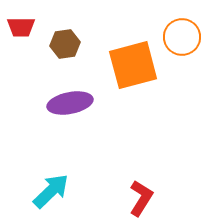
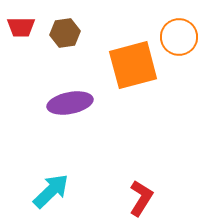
orange circle: moved 3 px left
brown hexagon: moved 11 px up
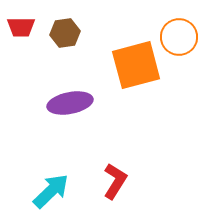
orange square: moved 3 px right
red L-shape: moved 26 px left, 17 px up
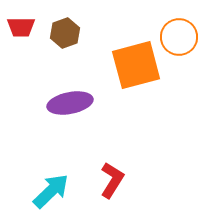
brown hexagon: rotated 12 degrees counterclockwise
red L-shape: moved 3 px left, 1 px up
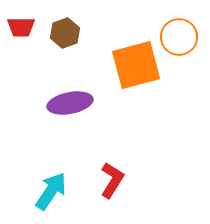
cyan arrow: rotated 12 degrees counterclockwise
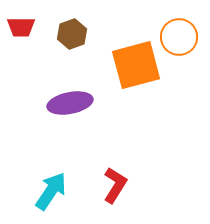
brown hexagon: moved 7 px right, 1 px down
red L-shape: moved 3 px right, 5 px down
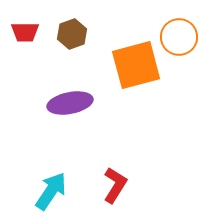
red trapezoid: moved 4 px right, 5 px down
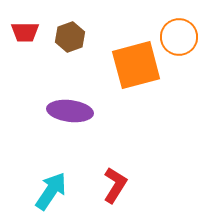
brown hexagon: moved 2 px left, 3 px down
purple ellipse: moved 8 px down; rotated 18 degrees clockwise
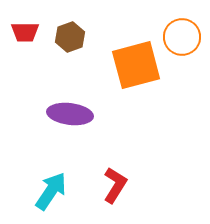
orange circle: moved 3 px right
purple ellipse: moved 3 px down
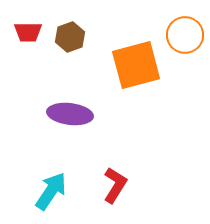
red trapezoid: moved 3 px right
orange circle: moved 3 px right, 2 px up
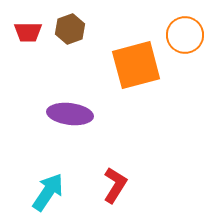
brown hexagon: moved 8 px up
cyan arrow: moved 3 px left, 1 px down
